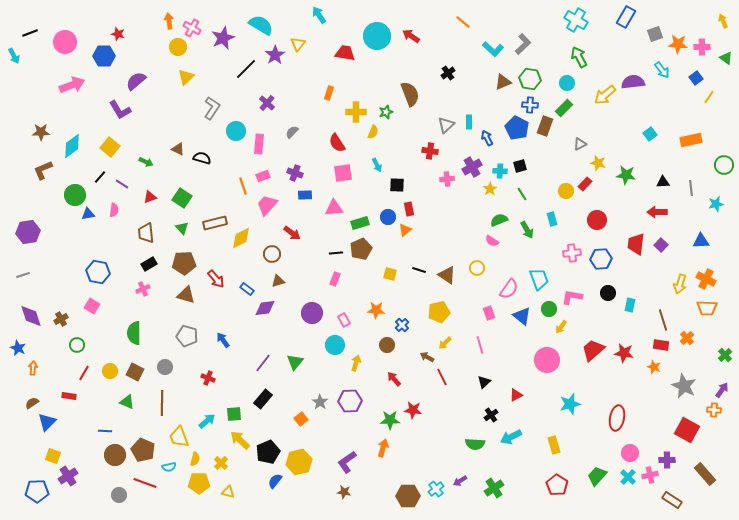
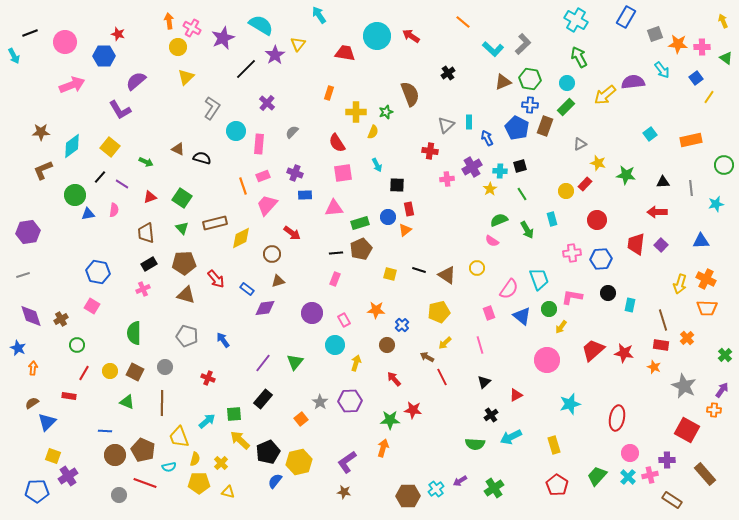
green rectangle at (564, 108): moved 2 px right, 1 px up
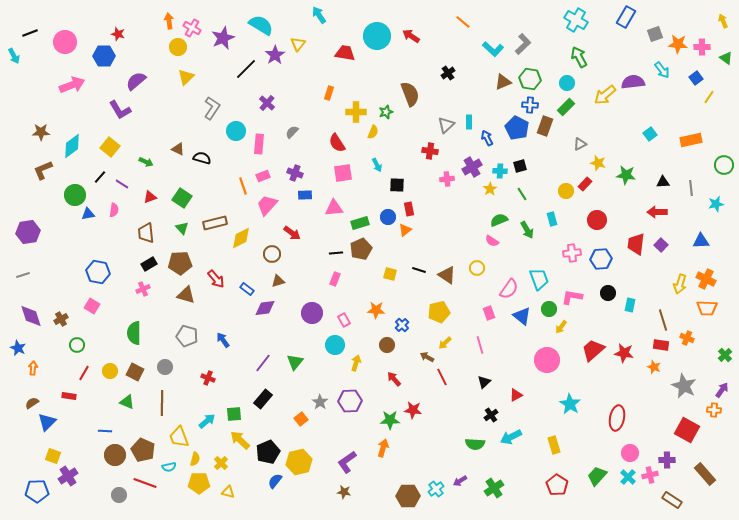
brown pentagon at (184, 263): moved 4 px left
orange cross at (687, 338): rotated 24 degrees counterclockwise
cyan star at (570, 404): rotated 25 degrees counterclockwise
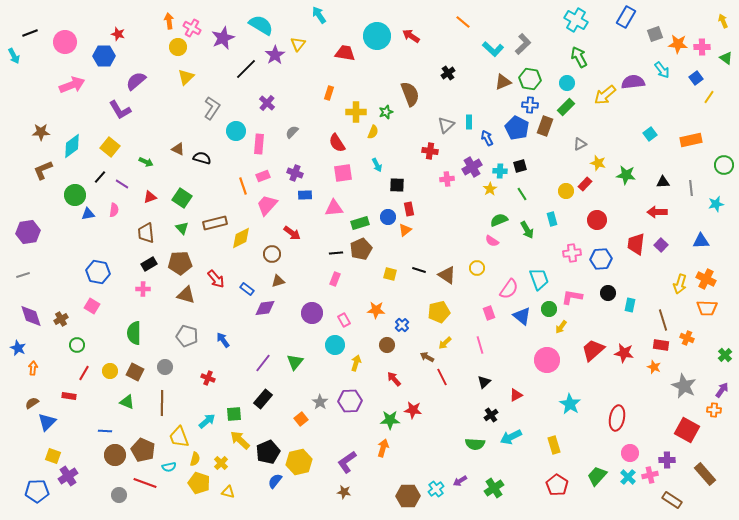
pink cross at (143, 289): rotated 24 degrees clockwise
yellow pentagon at (199, 483): rotated 20 degrees clockwise
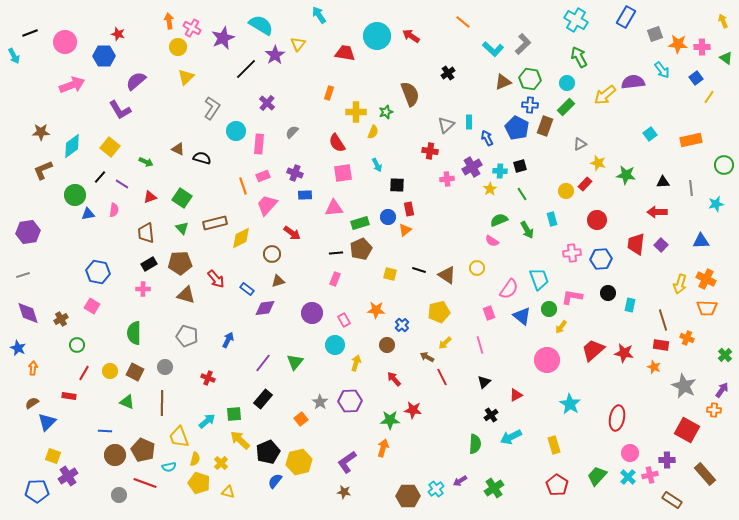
purple diamond at (31, 316): moved 3 px left, 3 px up
blue arrow at (223, 340): moved 5 px right; rotated 63 degrees clockwise
green semicircle at (475, 444): rotated 90 degrees counterclockwise
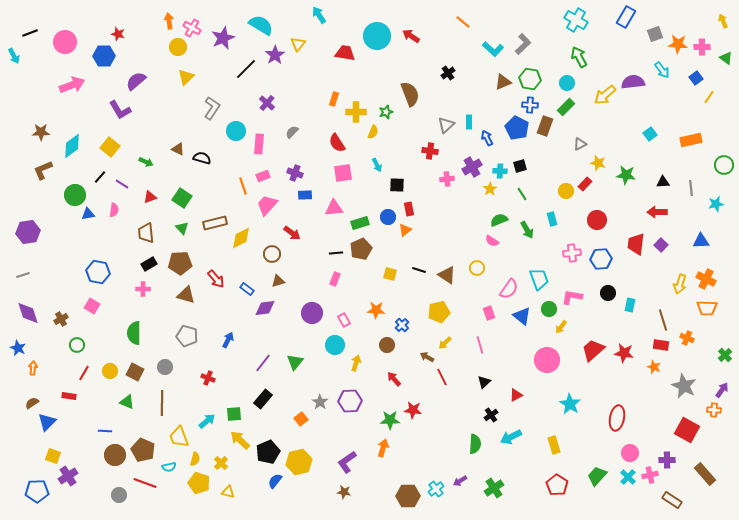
orange rectangle at (329, 93): moved 5 px right, 6 px down
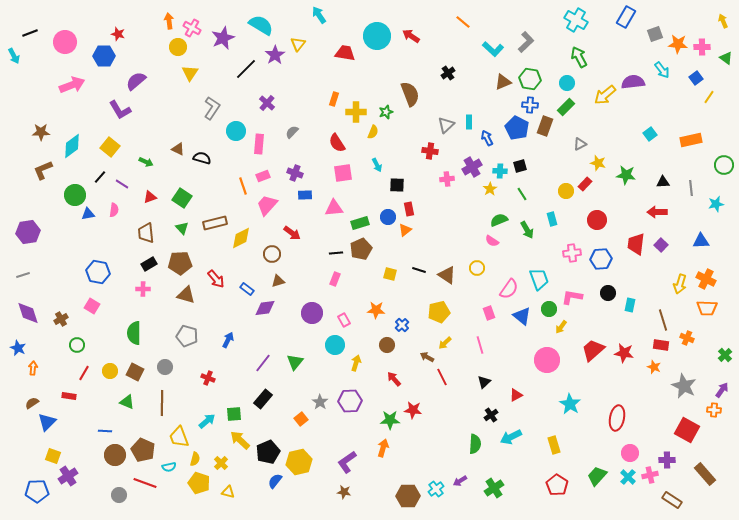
gray L-shape at (523, 44): moved 3 px right, 2 px up
yellow triangle at (186, 77): moved 4 px right, 4 px up; rotated 12 degrees counterclockwise
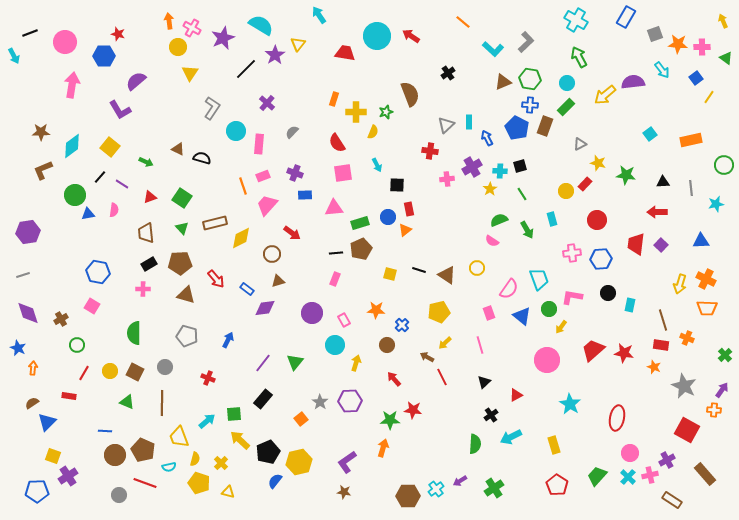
pink arrow at (72, 85): rotated 60 degrees counterclockwise
purple cross at (667, 460): rotated 28 degrees counterclockwise
